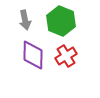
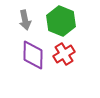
red cross: moved 2 px left, 2 px up
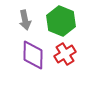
red cross: moved 1 px right
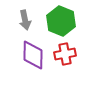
red cross: rotated 20 degrees clockwise
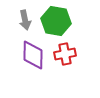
green hexagon: moved 5 px left; rotated 12 degrees counterclockwise
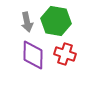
gray arrow: moved 2 px right, 2 px down
red cross: rotated 30 degrees clockwise
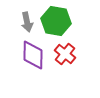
red cross: rotated 20 degrees clockwise
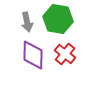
green hexagon: moved 2 px right, 2 px up
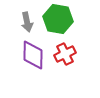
red cross: rotated 25 degrees clockwise
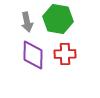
red cross: rotated 25 degrees clockwise
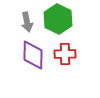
green hexagon: rotated 16 degrees clockwise
